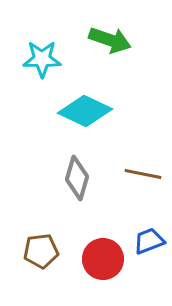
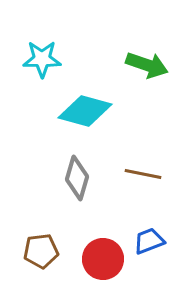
green arrow: moved 37 px right, 25 px down
cyan diamond: rotated 10 degrees counterclockwise
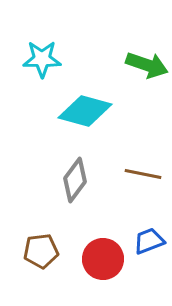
gray diamond: moved 2 px left, 2 px down; rotated 21 degrees clockwise
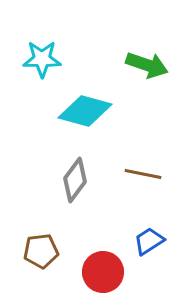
blue trapezoid: rotated 12 degrees counterclockwise
red circle: moved 13 px down
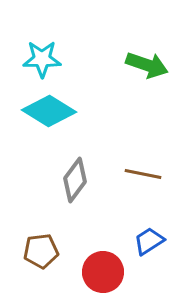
cyan diamond: moved 36 px left; rotated 16 degrees clockwise
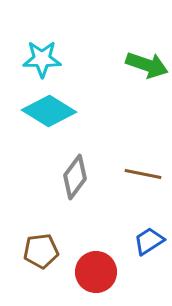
gray diamond: moved 3 px up
red circle: moved 7 px left
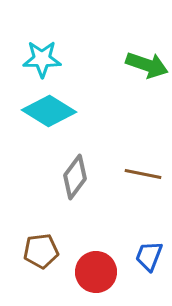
blue trapezoid: moved 15 px down; rotated 36 degrees counterclockwise
